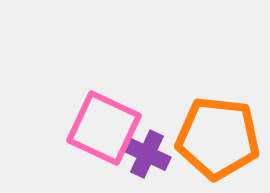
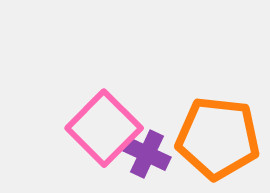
pink square: rotated 20 degrees clockwise
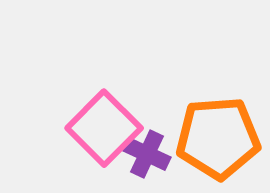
orange pentagon: rotated 10 degrees counterclockwise
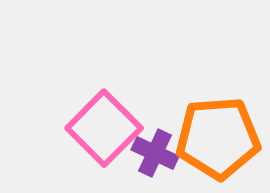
purple cross: moved 8 px right, 1 px up
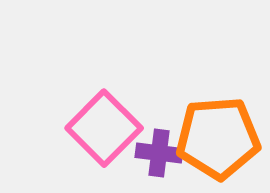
purple cross: moved 4 px right; rotated 18 degrees counterclockwise
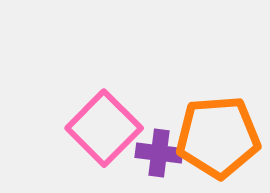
orange pentagon: moved 1 px up
